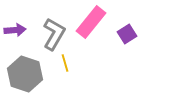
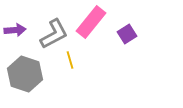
gray L-shape: rotated 32 degrees clockwise
yellow line: moved 5 px right, 3 px up
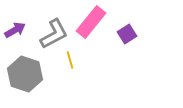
purple arrow: rotated 25 degrees counterclockwise
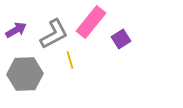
purple arrow: moved 1 px right
purple square: moved 6 px left, 5 px down
gray hexagon: rotated 20 degrees counterclockwise
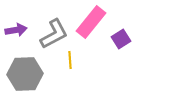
purple arrow: rotated 20 degrees clockwise
yellow line: rotated 12 degrees clockwise
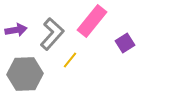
pink rectangle: moved 1 px right, 1 px up
gray L-shape: moved 2 px left; rotated 20 degrees counterclockwise
purple square: moved 4 px right, 4 px down
yellow line: rotated 42 degrees clockwise
